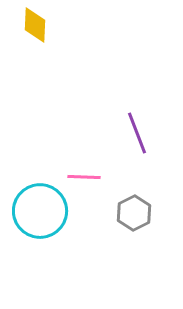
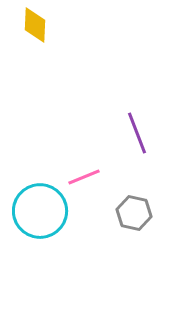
pink line: rotated 24 degrees counterclockwise
gray hexagon: rotated 20 degrees counterclockwise
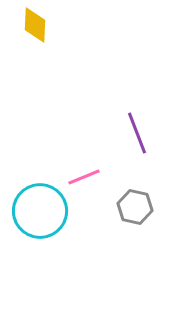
gray hexagon: moved 1 px right, 6 px up
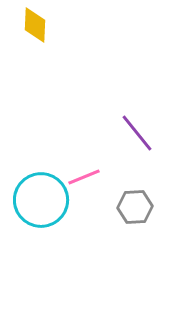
purple line: rotated 18 degrees counterclockwise
gray hexagon: rotated 16 degrees counterclockwise
cyan circle: moved 1 px right, 11 px up
